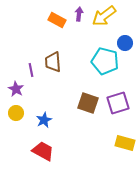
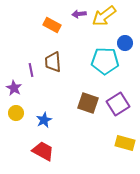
purple arrow: rotated 104 degrees counterclockwise
orange rectangle: moved 5 px left, 5 px down
cyan pentagon: rotated 12 degrees counterclockwise
purple star: moved 2 px left, 1 px up
purple square: moved 1 px down; rotated 15 degrees counterclockwise
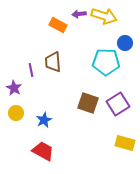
yellow arrow: rotated 125 degrees counterclockwise
orange rectangle: moved 6 px right
cyan pentagon: moved 1 px right, 1 px down
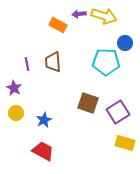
purple line: moved 4 px left, 6 px up
purple square: moved 8 px down
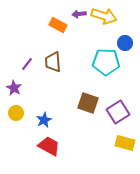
purple line: rotated 48 degrees clockwise
red trapezoid: moved 6 px right, 5 px up
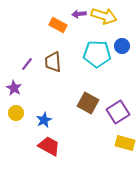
blue circle: moved 3 px left, 3 px down
cyan pentagon: moved 9 px left, 8 px up
brown square: rotated 10 degrees clockwise
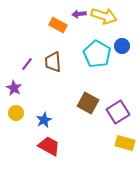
cyan pentagon: rotated 28 degrees clockwise
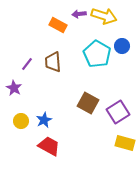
yellow circle: moved 5 px right, 8 px down
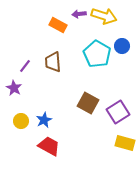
purple line: moved 2 px left, 2 px down
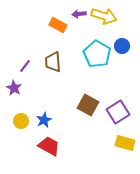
brown square: moved 2 px down
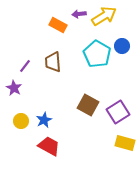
yellow arrow: rotated 50 degrees counterclockwise
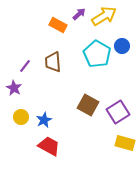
purple arrow: rotated 144 degrees clockwise
yellow circle: moved 4 px up
